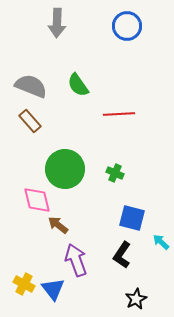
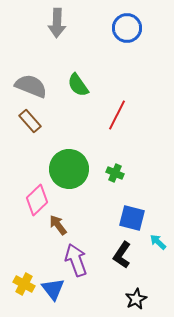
blue circle: moved 2 px down
red line: moved 2 px left, 1 px down; rotated 60 degrees counterclockwise
green circle: moved 4 px right
pink diamond: rotated 60 degrees clockwise
brown arrow: rotated 15 degrees clockwise
cyan arrow: moved 3 px left
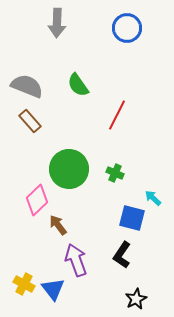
gray semicircle: moved 4 px left
cyan arrow: moved 5 px left, 44 px up
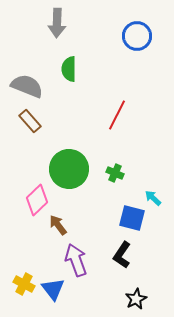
blue circle: moved 10 px right, 8 px down
green semicircle: moved 9 px left, 16 px up; rotated 35 degrees clockwise
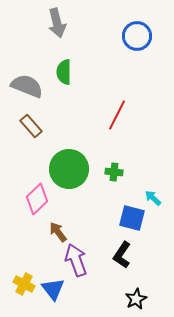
gray arrow: rotated 16 degrees counterclockwise
green semicircle: moved 5 px left, 3 px down
brown rectangle: moved 1 px right, 5 px down
green cross: moved 1 px left, 1 px up; rotated 18 degrees counterclockwise
pink diamond: moved 1 px up
brown arrow: moved 7 px down
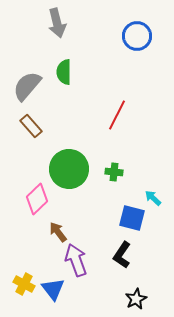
gray semicircle: rotated 72 degrees counterclockwise
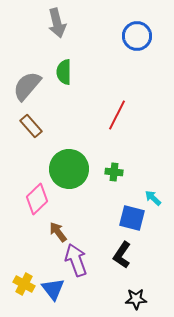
black star: rotated 25 degrees clockwise
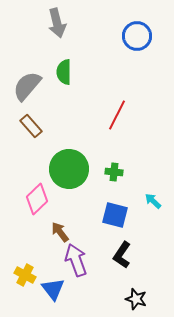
cyan arrow: moved 3 px down
blue square: moved 17 px left, 3 px up
brown arrow: moved 2 px right
yellow cross: moved 1 px right, 9 px up
black star: rotated 20 degrees clockwise
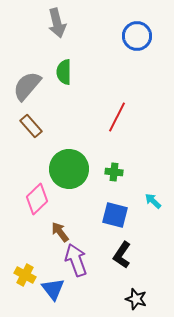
red line: moved 2 px down
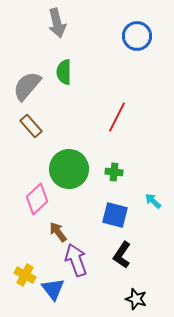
brown arrow: moved 2 px left
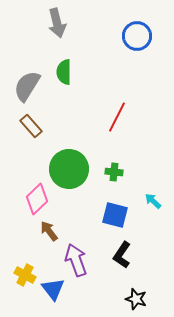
gray semicircle: rotated 8 degrees counterclockwise
brown arrow: moved 9 px left, 1 px up
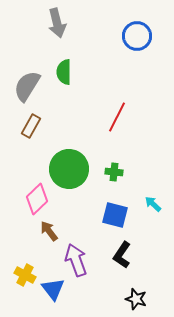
brown rectangle: rotated 70 degrees clockwise
cyan arrow: moved 3 px down
